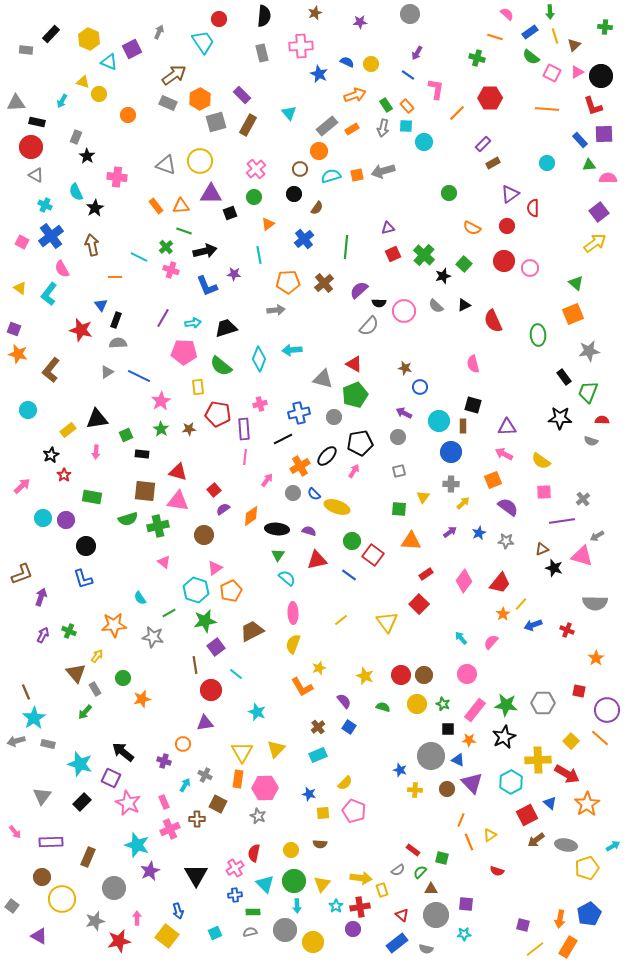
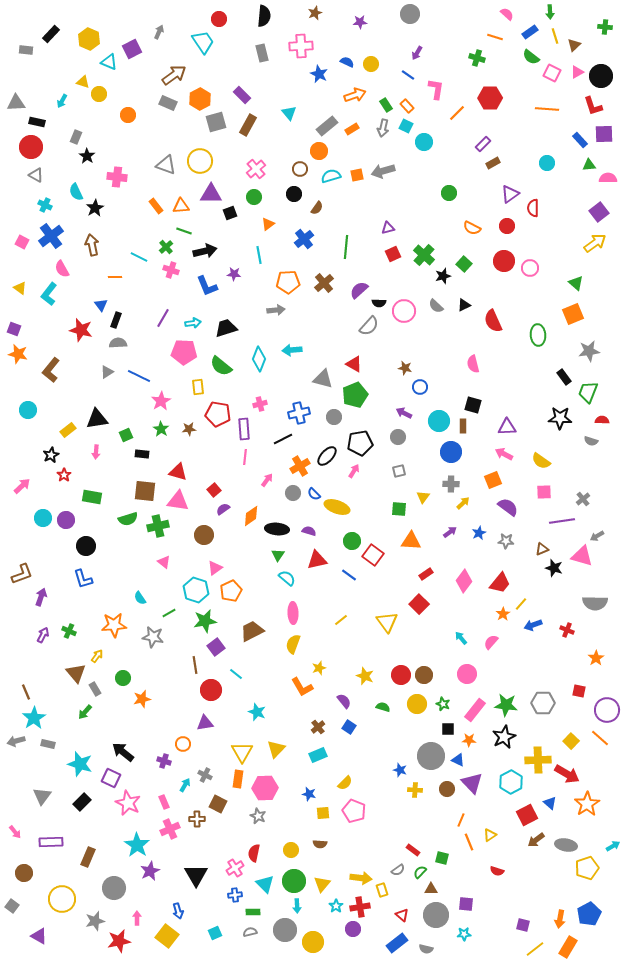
cyan square at (406, 126): rotated 24 degrees clockwise
cyan star at (137, 845): rotated 15 degrees clockwise
brown circle at (42, 877): moved 18 px left, 4 px up
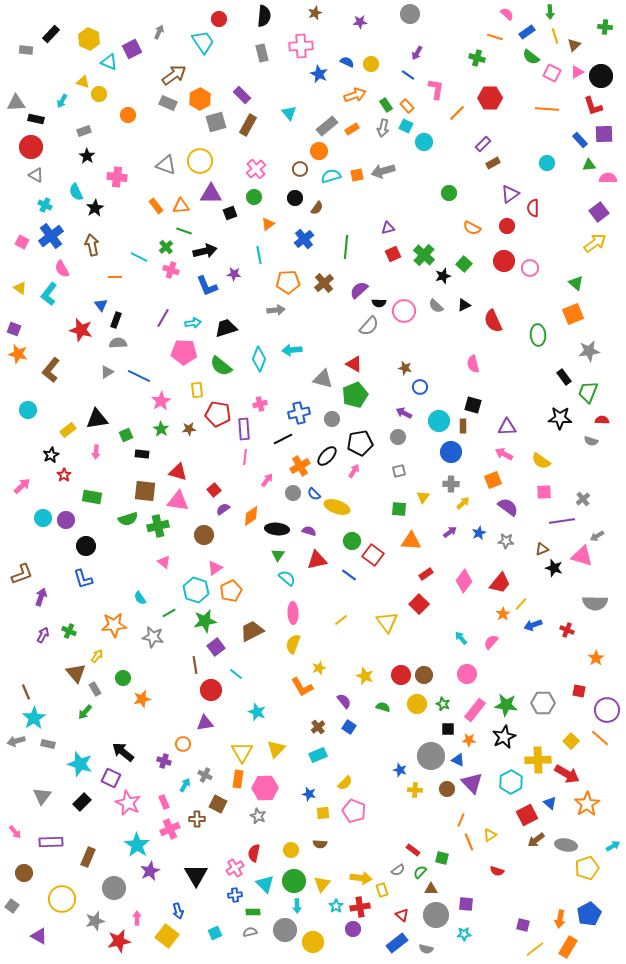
blue rectangle at (530, 32): moved 3 px left
black rectangle at (37, 122): moved 1 px left, 3 px up
gray rectangle at (76, 137): moved 8 px right, 6 px up; rotated 48 degrees clockwise
black circle at (294, 194): moved 1 px right, 4 px down
yellow rectangle at (198, 387): moved 1 px left, 3 px down
gray circle at (334, 417): moved 2 px left, 2 px down
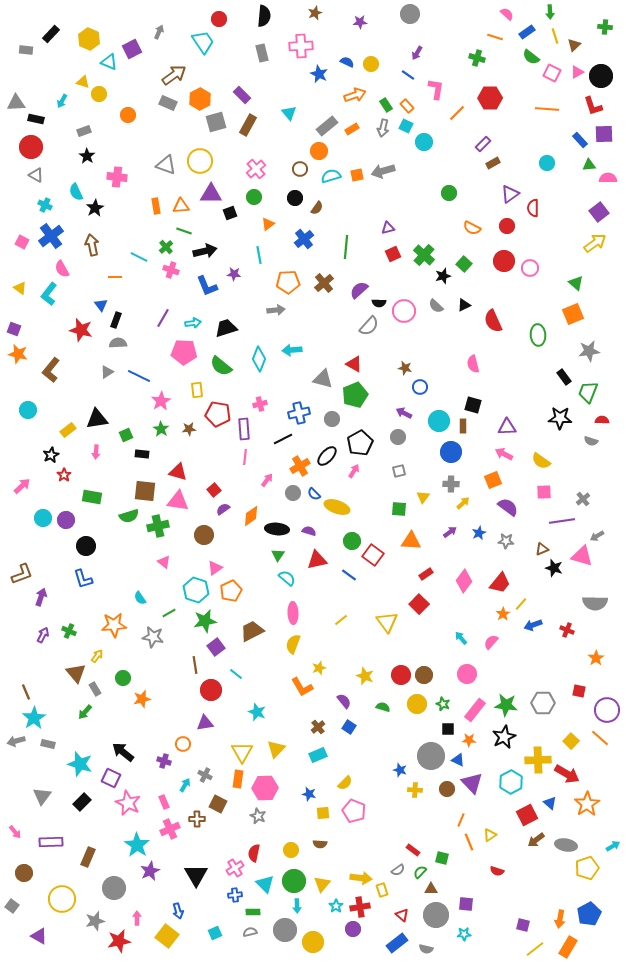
orange rectangle at (156, 206): rotated 28 degrees clockwise
black pentagon at (360, 443): rotated 20 degrees counterclockwise
green semicircle at (128, 519): moved 1 px right, 3 px up
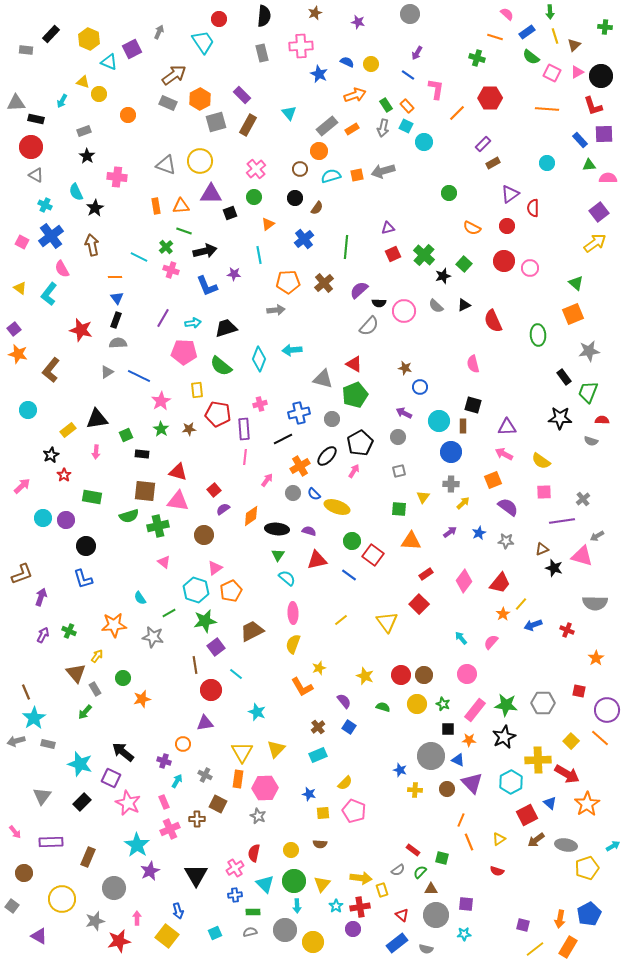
purple star at (360, 22): moved 2 px left; rotated 16 degrees clockwise
blue triangle at (101, 305): moved 16 px right, 7 px up
purple square at (14, 329): rotated 32 degrees clockwise
cyan arrow at (185, 785): moved 8 px left, 4 px up
yellow triangle at (490, 835): moved 9 px right, 4 px down
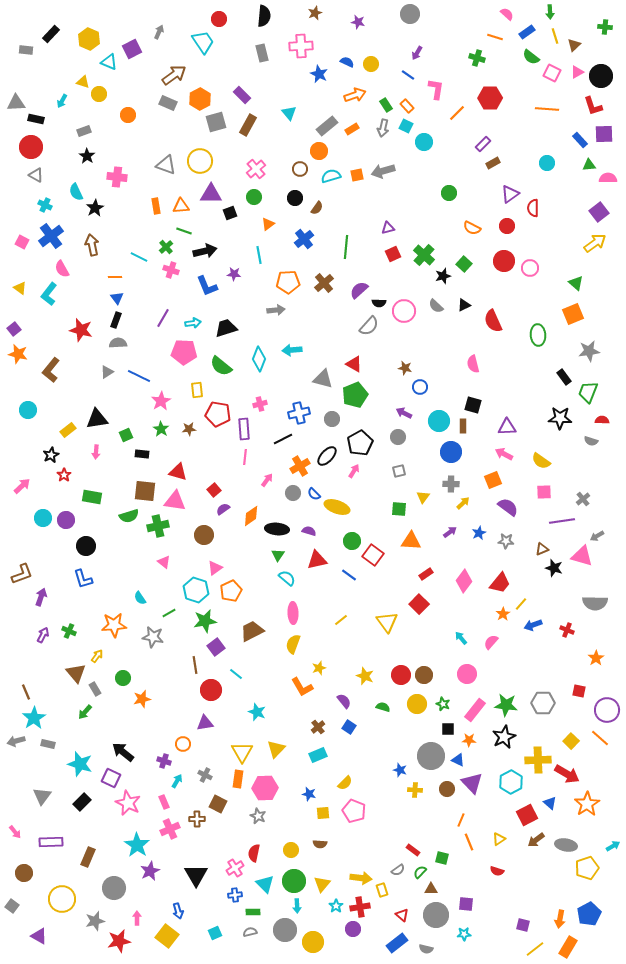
pink triangle at (178, 501): moved 3 px left
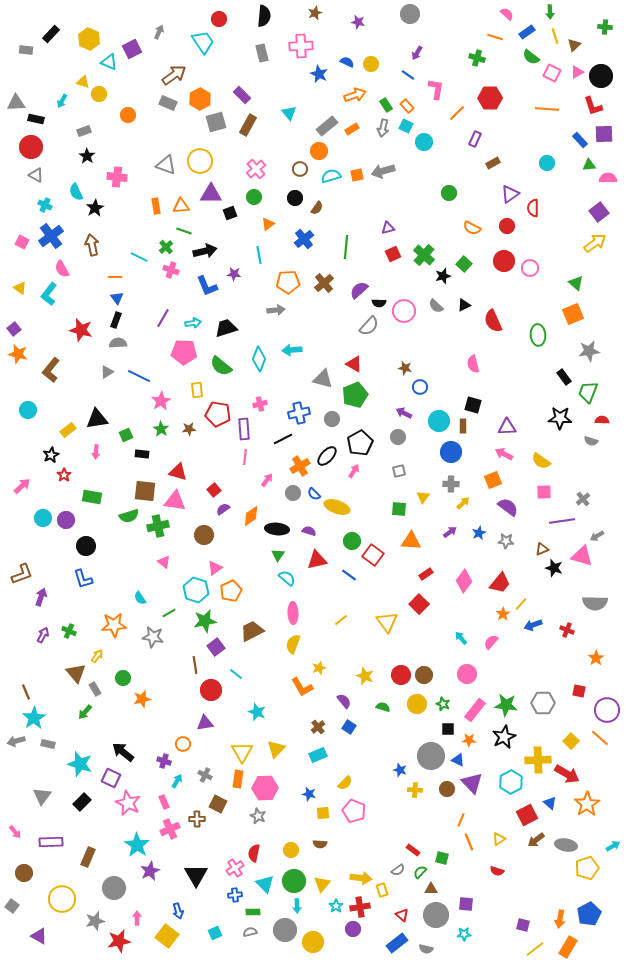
purple rectangle at (483, 144): moved 8 px left, 5 px up; rotated 21 degrees counterclockwise
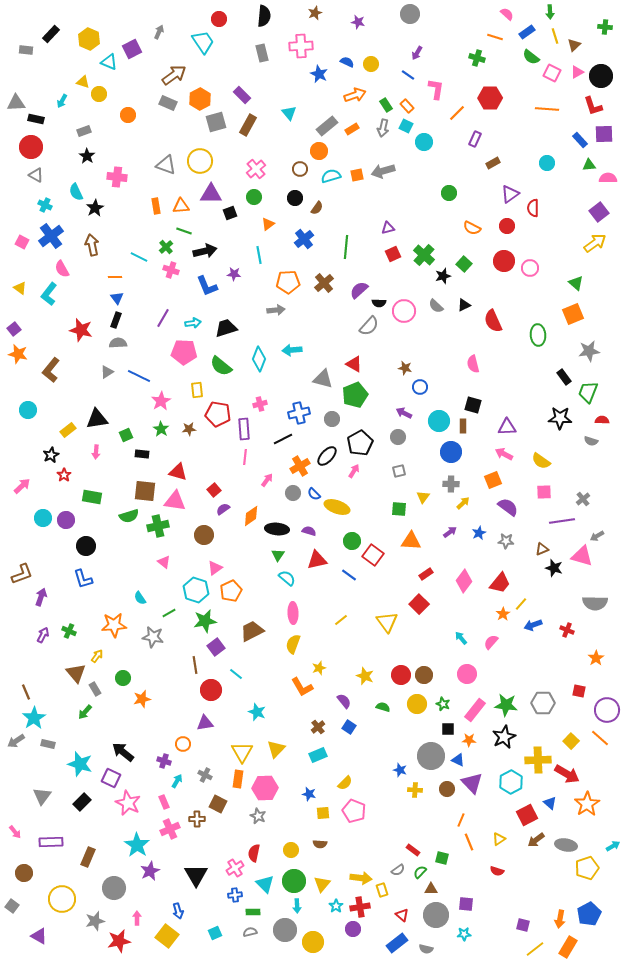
gray arrow at (16, 741): rotated 18 degrees counterclockwise
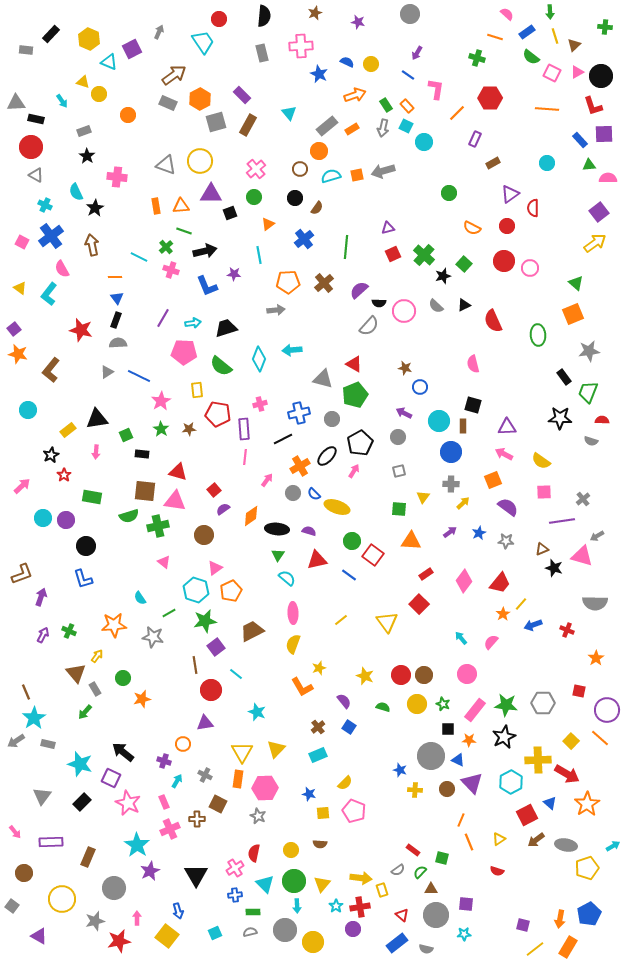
cyan arrow at (62, 101): rotated 64 degrees counterclockwise
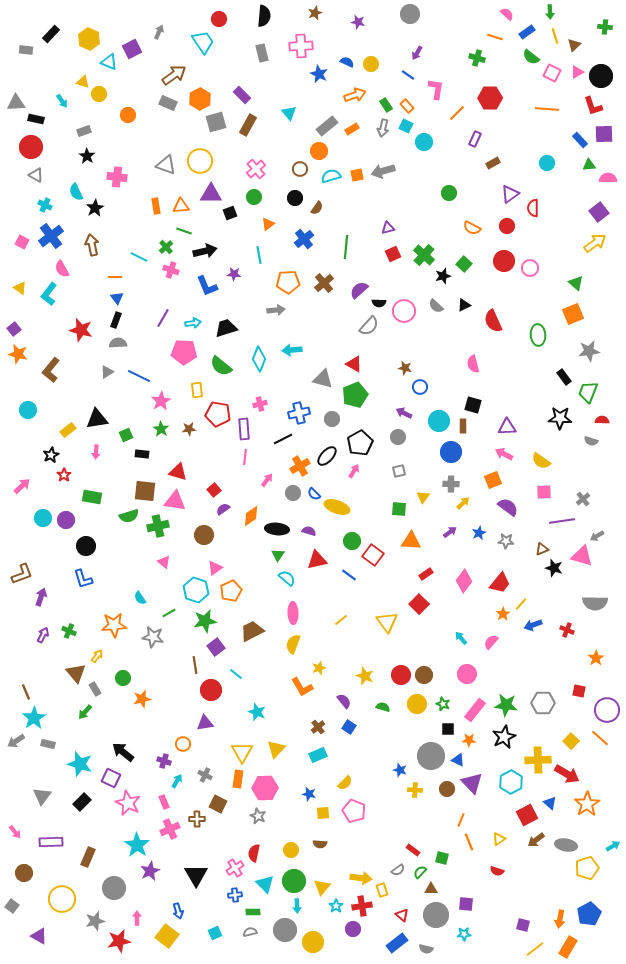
yellow triangle at (322, 884): moved 3 px down
red cross at (360, 907): moved 2 px right, 1 px up
